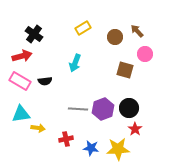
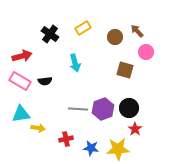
black cross: moved 16 px right
pink circle: moved 1 px right, 2 px up
cyan arrow: rotated 36 degrees counterclockwise
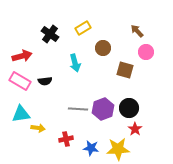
brown circle: moved 12 px left, 11 px down
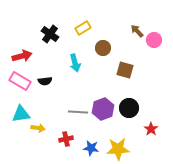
pink circle: moved 8 px right, 12 px up
gray line: moved 3 px down
red star: moved 16 px right
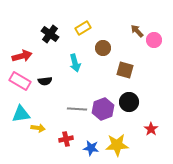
black circle: moved 6 px up
gray line: moved 1 px left, 3 px up
yellow star: moved 1 px left, 4 px up
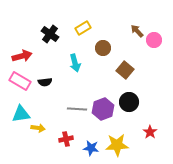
brown square: rotated 24 degrees clockwise
black semicircle: moved 1 px down
red star: moved 1 px left, 3 px down
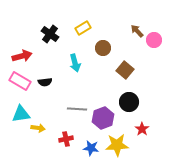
purple hexagon: moved 9 px down
red star: moved 8 px left, 3 px up
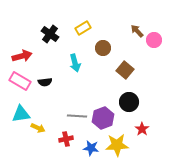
gray line: moved 7 px down
yellow arrow: rotated 16 degrees clockwise
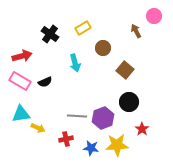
brown arrow: moved 1 px left; rotated 16 degrees clockwise
pink circle: moved 24 px up
black semicircle: rotated 16 degrees counterclockwise
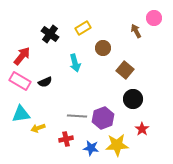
pink circle: moved 2 px down
red arrow: rotated 36 degrees counterclockwise
black circle: moved 4 px right, 3 px up
yellow arrow: rotated 136 degrees clockwise
